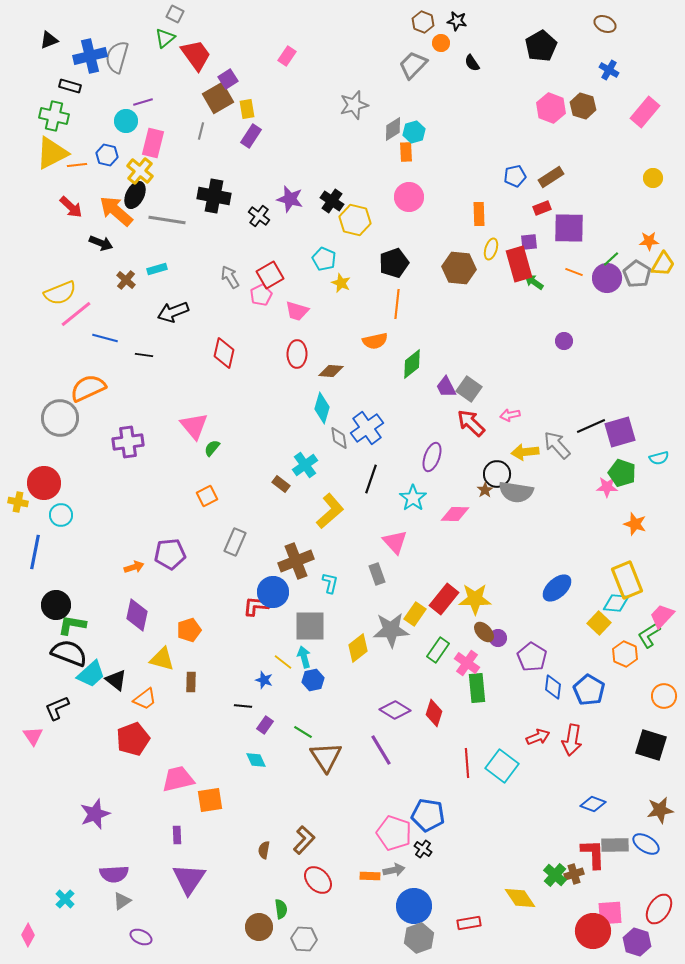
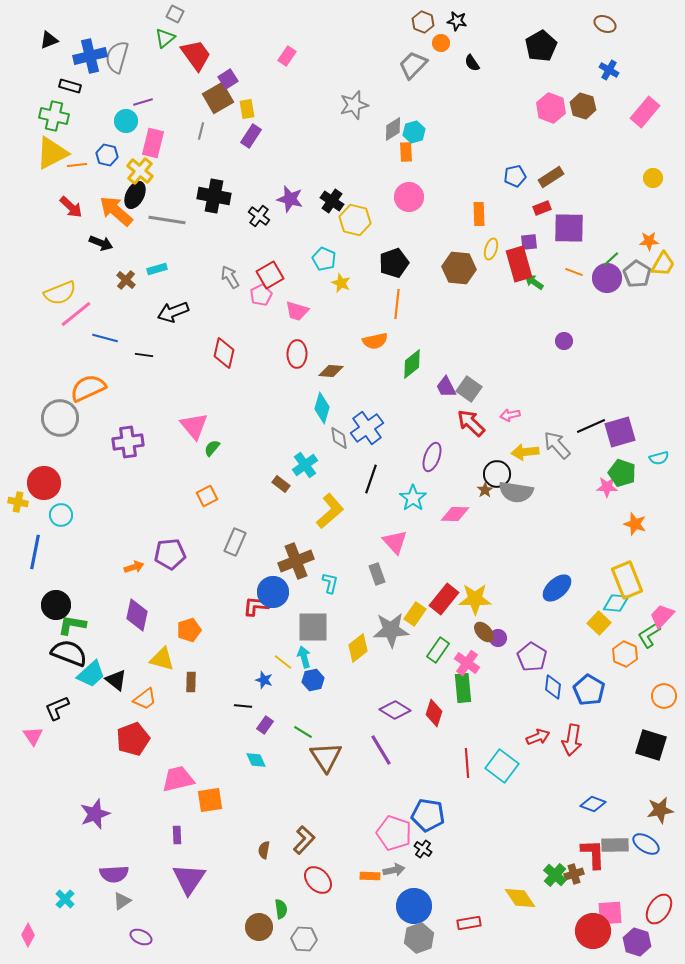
gray square at (310, 626): moved 3 px right, 1 px down
green rectangle at (477, 688): moved 14 px left
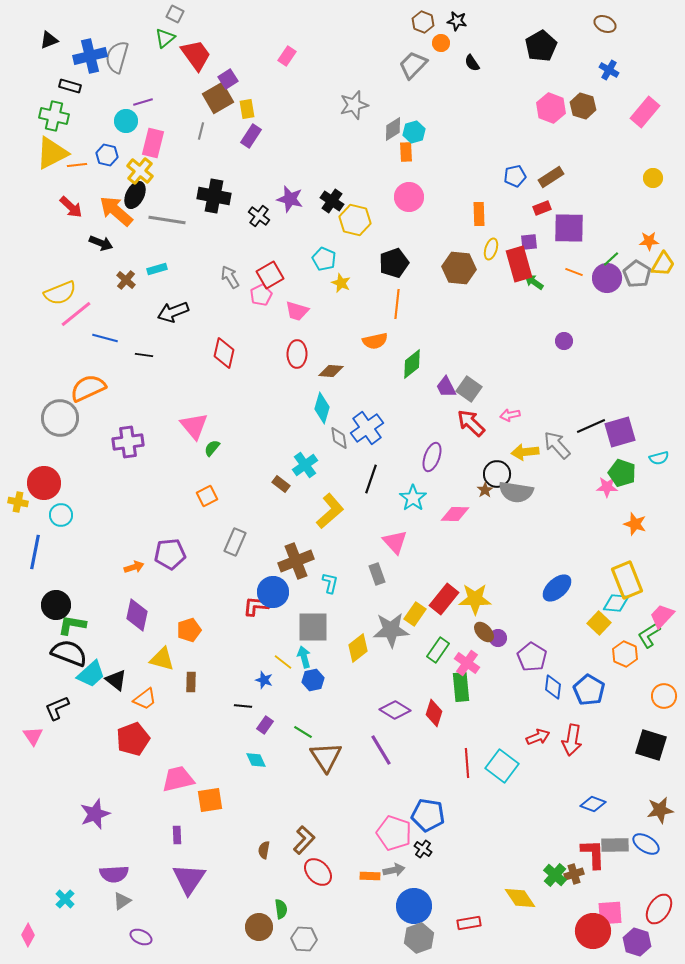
green rectangle at (463, 688): moved 2 px left, 1 px up
red ellipse at (318, 880): moved 8 px up
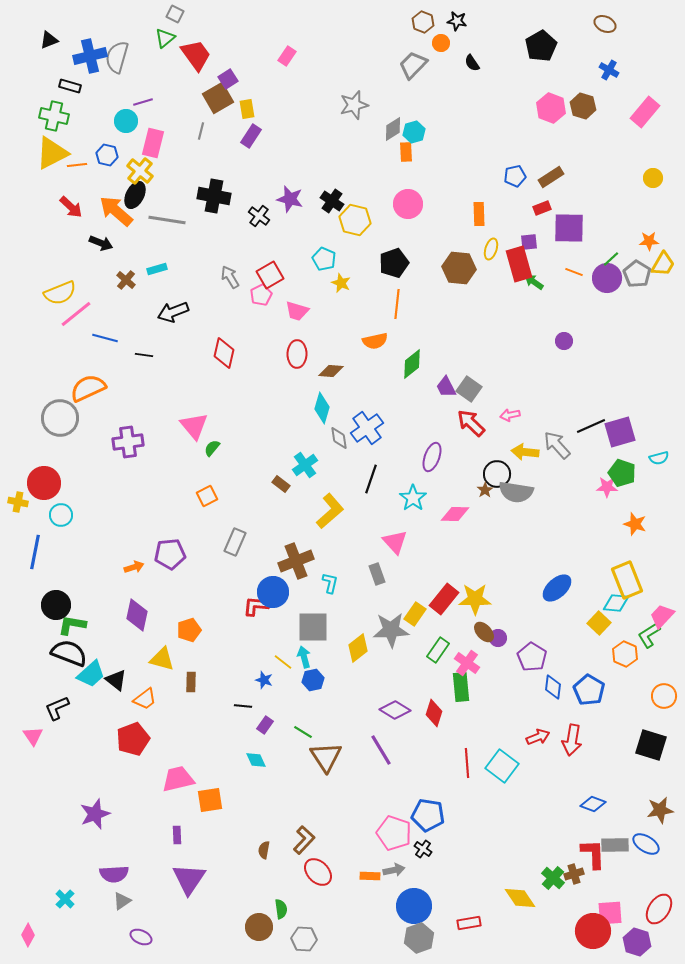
pink circle at (409, 197): moved 1 px left, 7 px down
yellow arrow at (525, 452): rotated 12 degrees clockwise
green cross at (555, 875): moved 2 px left, 3 px down
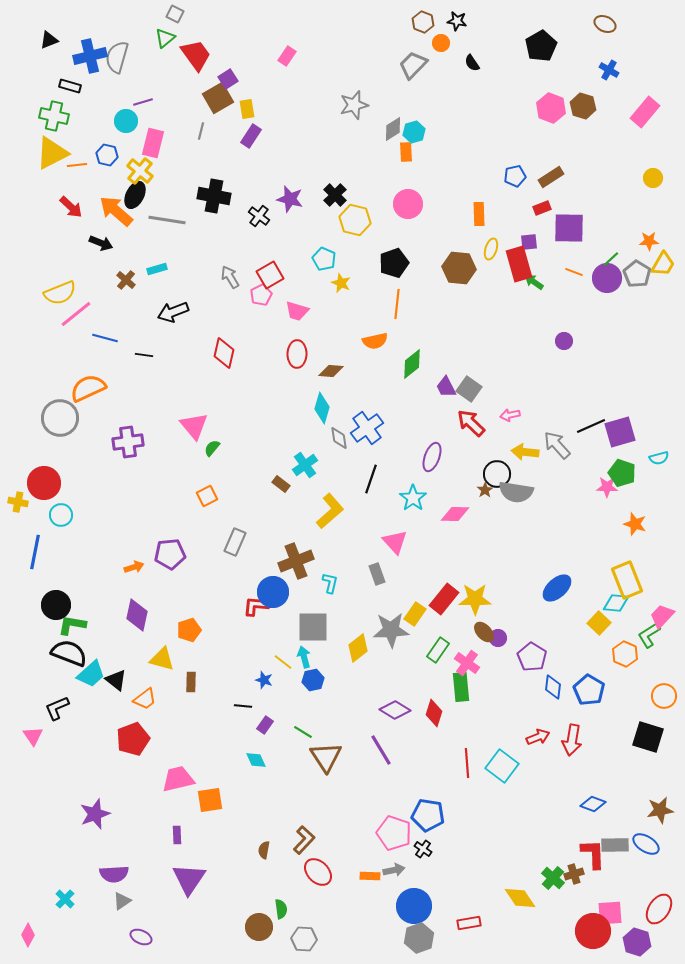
black cross at (332, 201): moved 3 px right, 6 px up; rotated 10 degrees clockwise
black square at (651, 745): moved 3 px left, 8 px up
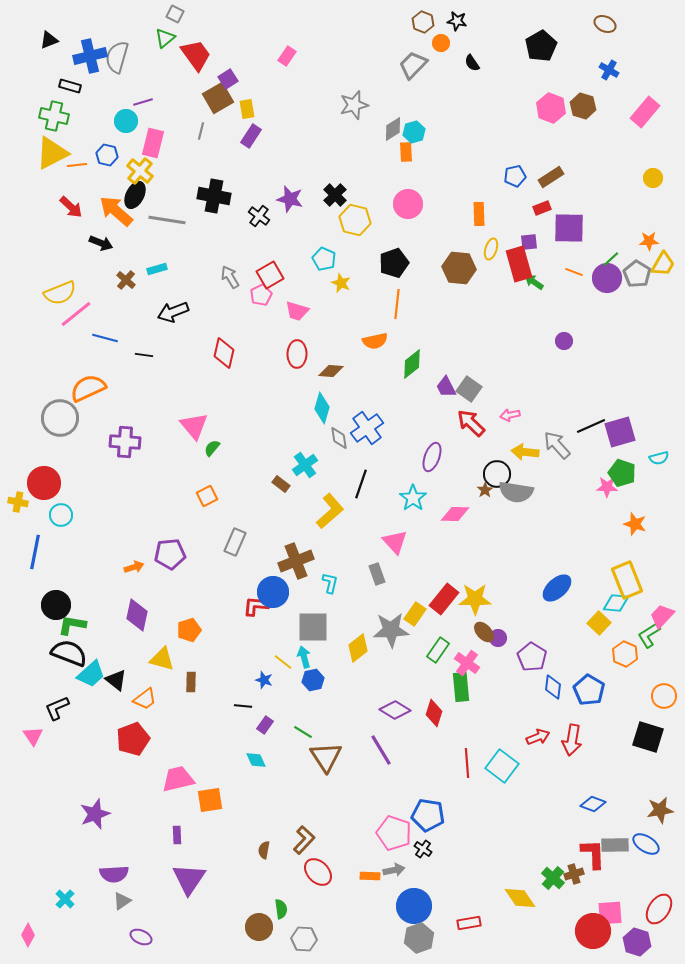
purple cross at (128, 442): moved 3 px left; rotated 12 degrees clockwise
black line at (371, 479): moved 10 px left, 5 px down
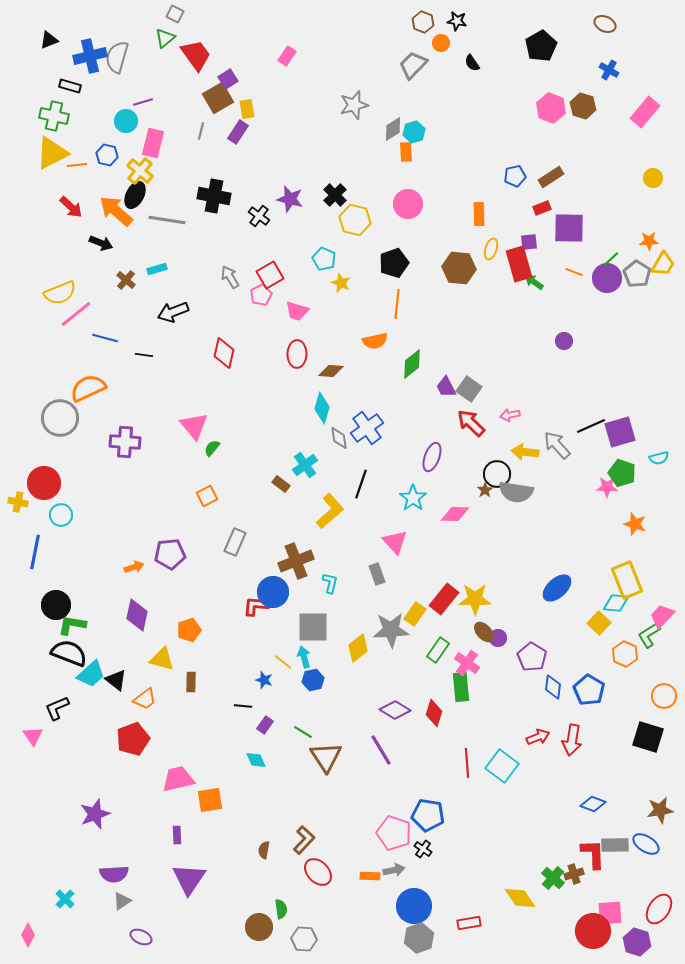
purple rectangle at (251, 136): moved 13 px left, 4 px up
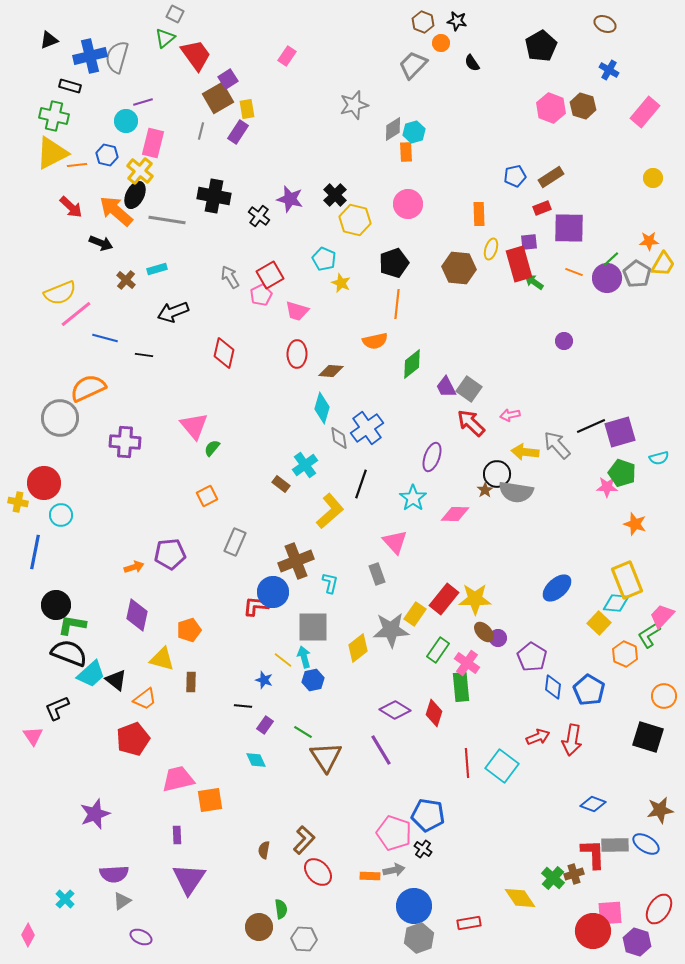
yellow line at (283, 662): moved 2 px up
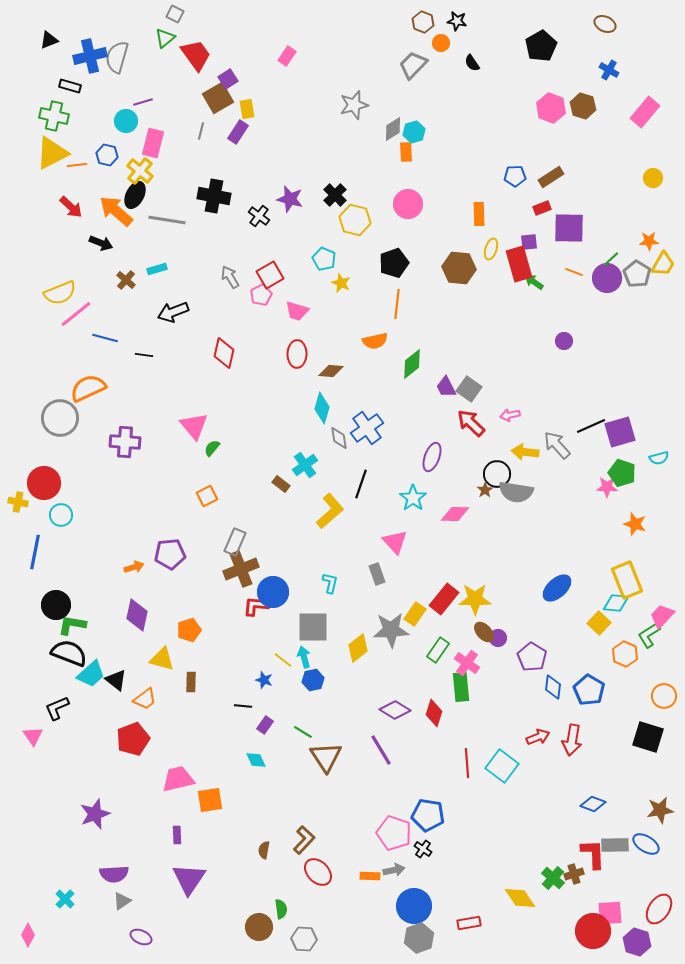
blue pentagon at (515, 176): rotated 10 degrees clockwise
brown cross at (296, 561): moved 55 px left, 8 px down
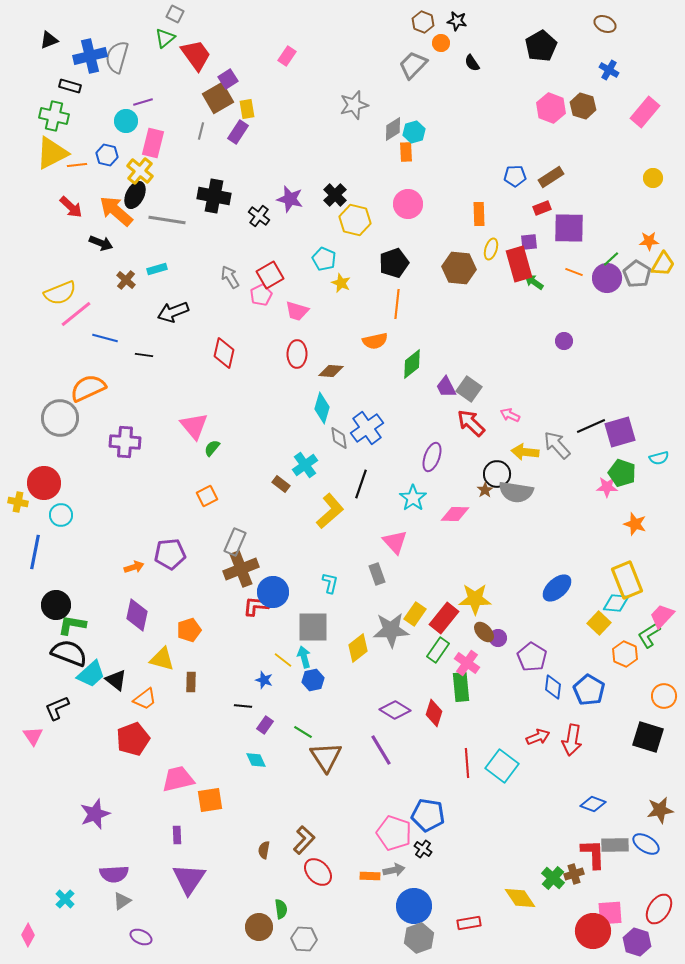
pink arrow at (510, 415): rotated 36 degrees clockwise
red rectangle at (444, 599): moved 19 px down
